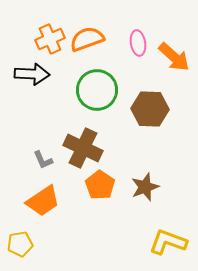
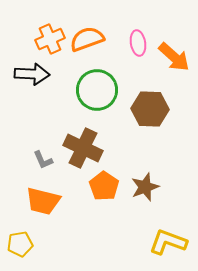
orange pentagon: moved 4 px right, 1 px down
orange trapezoid: rotated 48 degrees clockwise
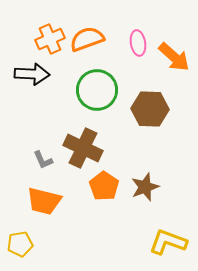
orange trapezoid: moved 1 px right
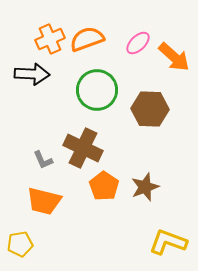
pink ellipse: rotated 55 degrees clockwise
